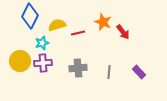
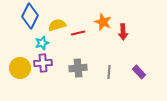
red arrow: rotated 35 degrees clockwise
yellow circle: moved 7 px down
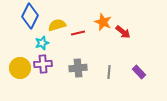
red arrow: rotated 49 degrees counterclockwise
purple cross: moved 1 px down
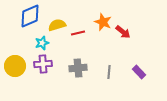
blue diamond: rotated 40 degrees clockwise
yellow circle: moved 5 px left, 2 px up
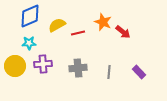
yellow semicircle: rotated 12 degrees counterclockwise
cyan star: moved 13 px left; rotated 16 degrees clockwise
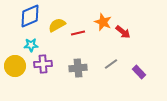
cyan star: moved 2 px right, 2 px down
gray line: moved 2 px right, 8 px up; rotated 48 degrees clockwise
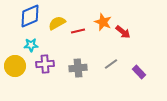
yellow semicircle: moved 2 px up
red line: moved 2 px up
purple cross: moved 2 px right
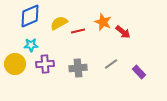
yellow semicircle: moved 2 px right
yellow circle: moved 2 px up
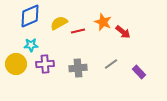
yellow circle: moved 1 px right
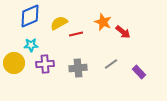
red line: moved 2 px left, 3 px down
yellow circle: moved 2 px left, 1 px up
